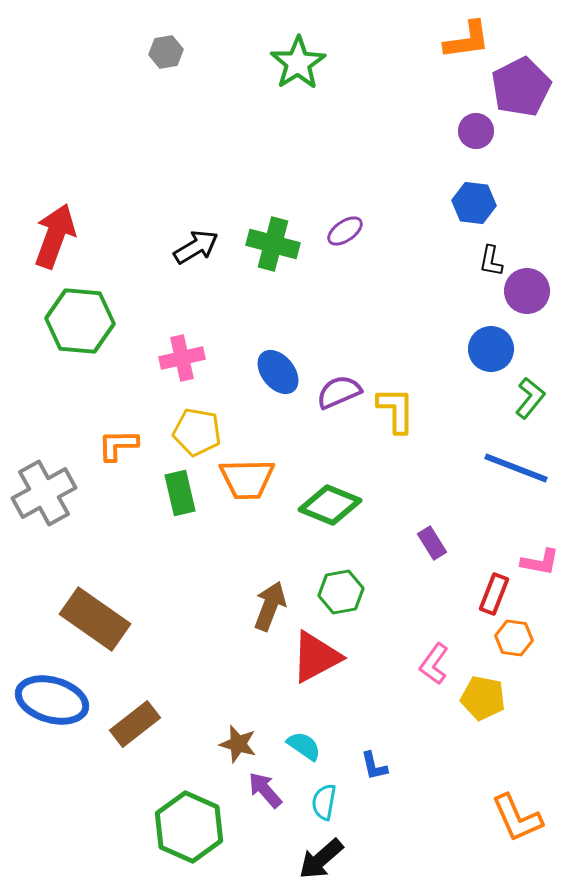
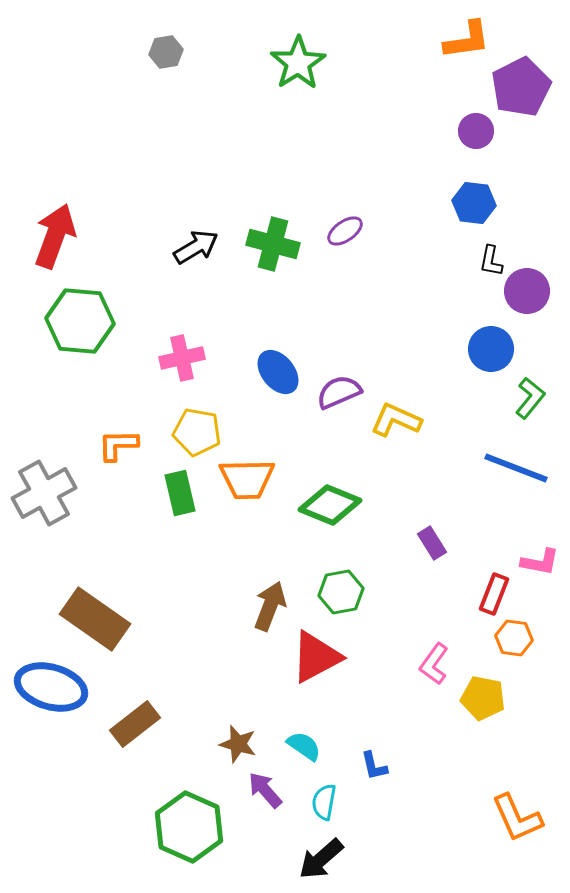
yellow L-shape at (396, 410): moved 10 px down; rotated 66 degrees counterclockwise
blue ellipse at (52, 700): moved 1 px left, 13 px up
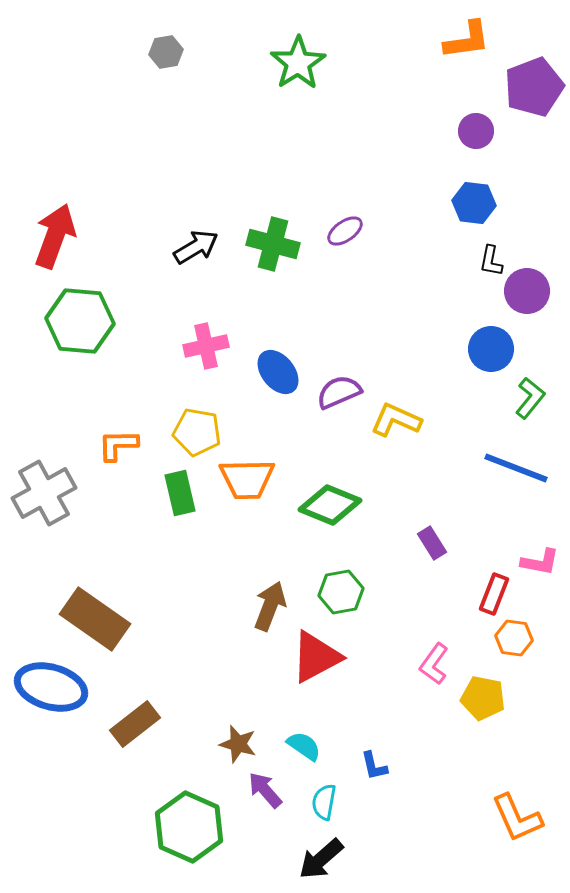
purple pentagon at (521, 87): moved 13 px right; rotated 6 degrees clockwise
pink cross at (182, 358): moved 24 px right, 12 px up
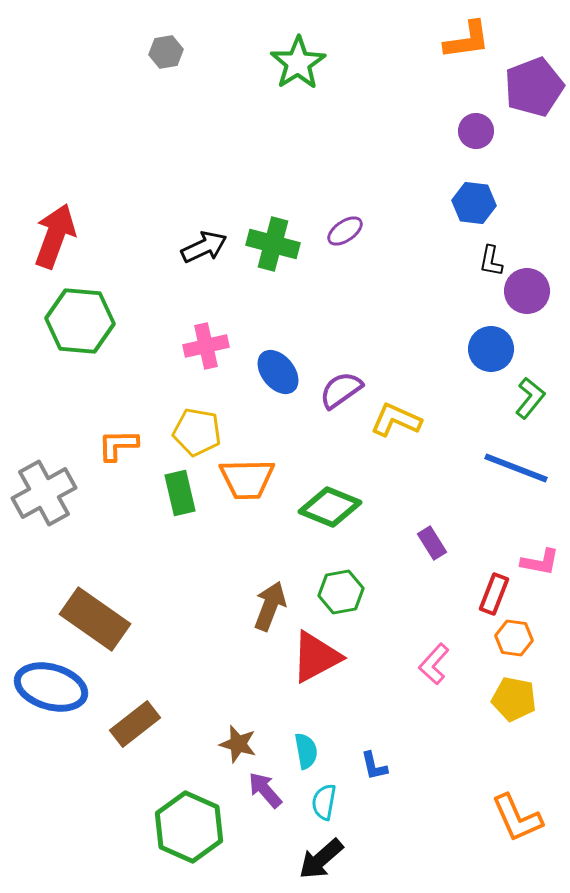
black arrow at (196, 247): moved 8 px right; rotated 6 degrees clockwise
purple semicircle at (339, 392): moved 2 px right, 2 px up; rotated 12 degrees counterclockwise
green diamond at (330, 505): moved 2 px down
pink L-shape at (434, 664): rotated 6 degrees clockwise
yellow pentagon at (483, 698): moved 31 px right, 1 px down
cyan semicircle at (304, 746): moved 2 px right, 5 px down; rotated 45 degrees clockwise
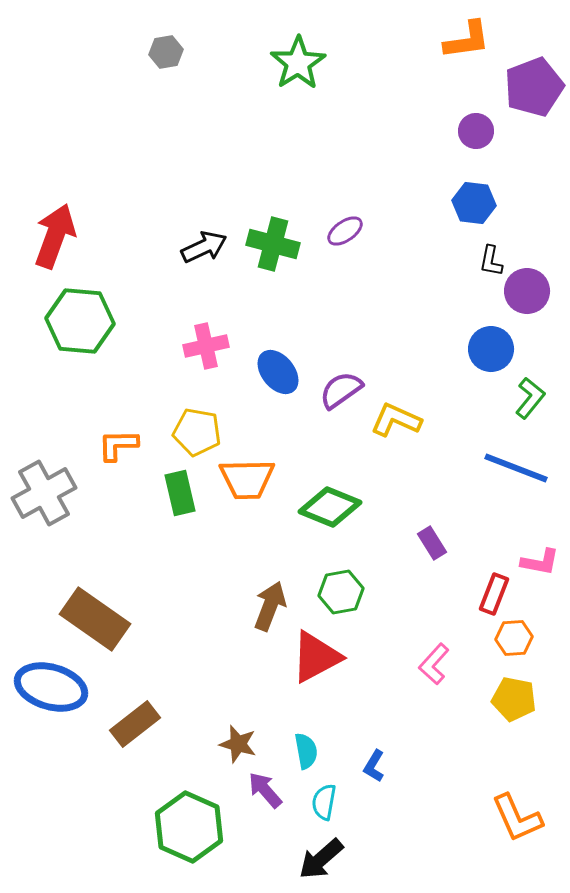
orange hexagon at (514, 638): rotated 12 degrees counterclockwise
blue L-shape at (374, 766): rotated 44 degrees clockwise
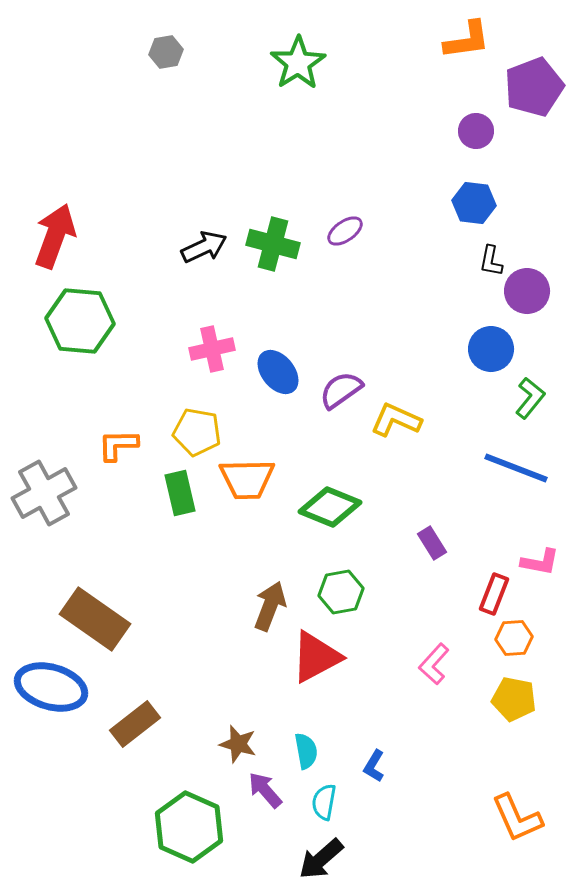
pink cross at (206, 346): moved 6 px right, 3 px down
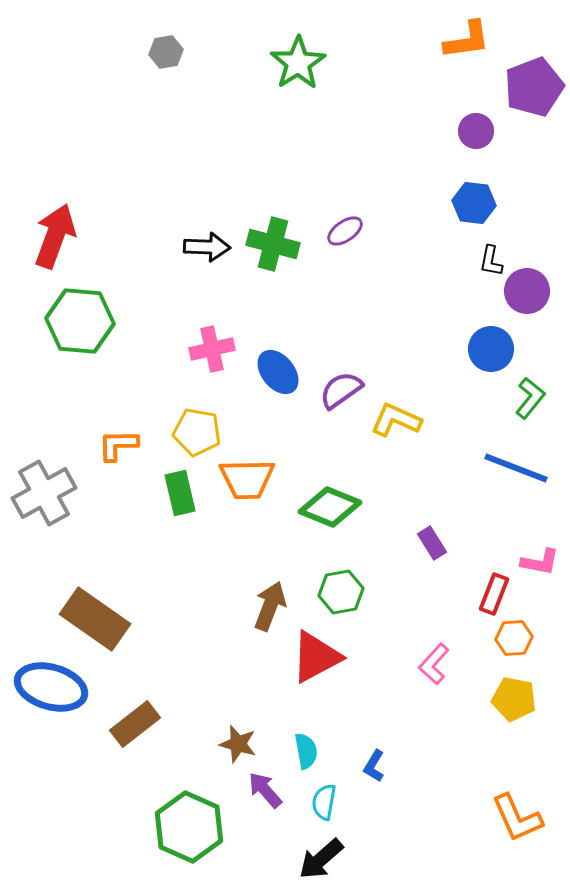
black arrow at (204, 247): moved 3 px right; rotated 27 degrees clockwise
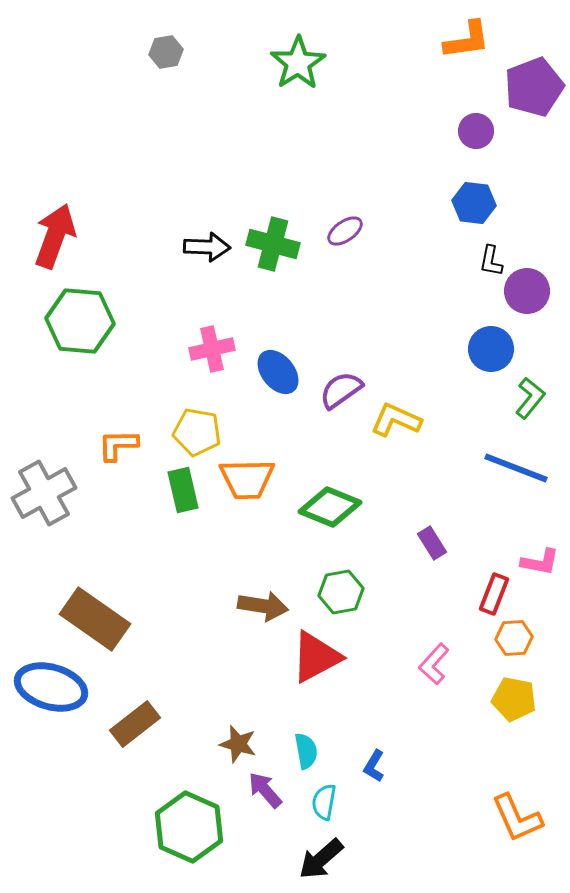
green rectangle at (180, 493): moved 3 px right, 3 px up
brown arrow at (270, 606): moved 7 px left; rotated 78 degrees clockwise
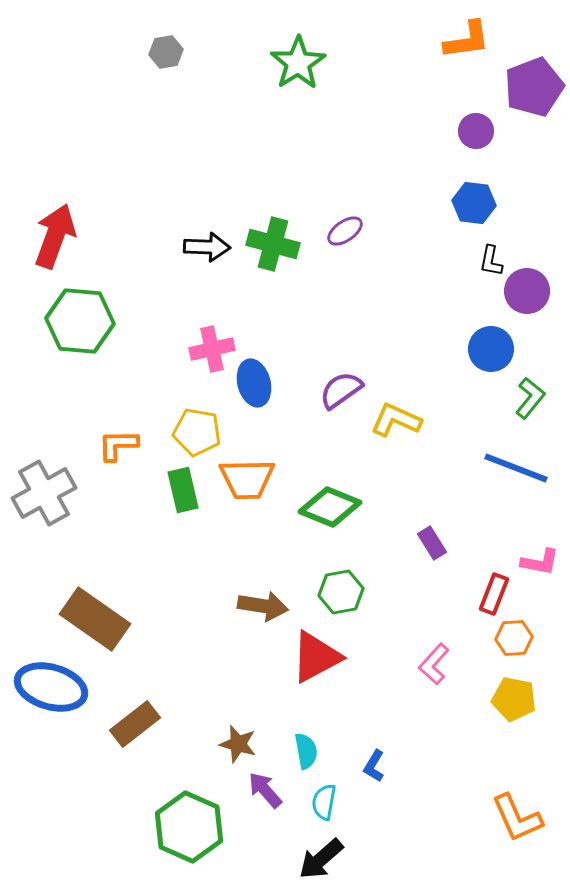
blue ellipse at (278, 372): moved 24 px left, 11 px down; rotated 24 degrees clockwise
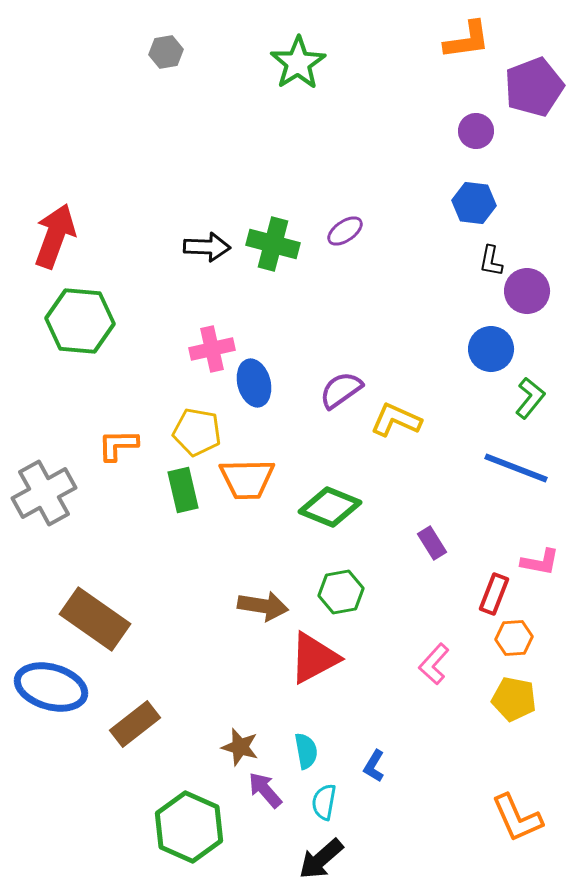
red triangle at (316, 657): moved 2 px left, 1 px down
brown star at (238, 744): moved 2 px right, 3 px down
